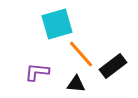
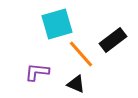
black rectangle: moved 26 px up
black triangle: rotated 18 degrees clockwise
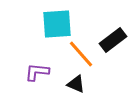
cyan square: rotated 12 degrees clockwise
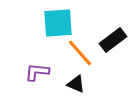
cyan square: moved 1 px right, 1 px up
orange line: moved 1 px left, 1 px up
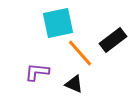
cyan square: rotated 8 degrees counterclockwise
black triangle: moved 2 px left
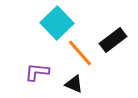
cyan square: moved 1 px left; rotated 32 degrees counterclockwise
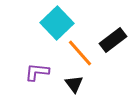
black triangle: rotated 30 degrees clockwise
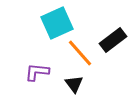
cyan square: rotated 20 degrees clockwise
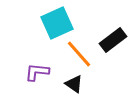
orange line: moved 1 px left, 1 px down
black triangle: rotated 18 degrees counterclockwise
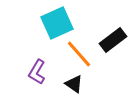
purple L-shape: rotated 65 degrees counterclockwise
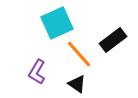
black triangle: moved 3 px right
